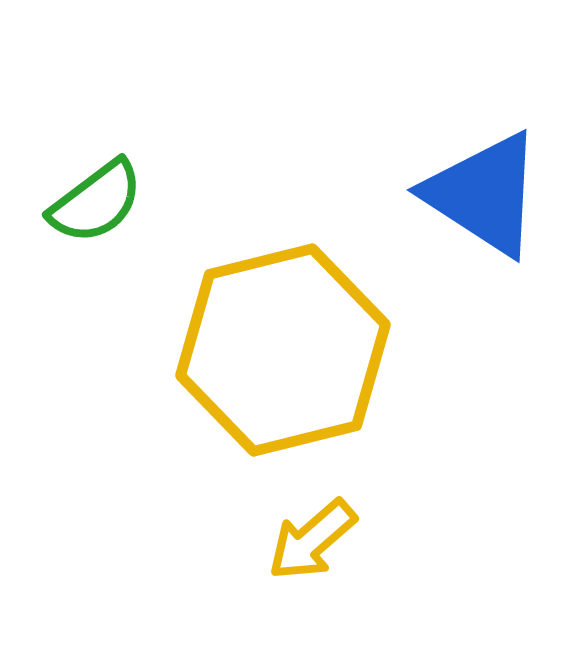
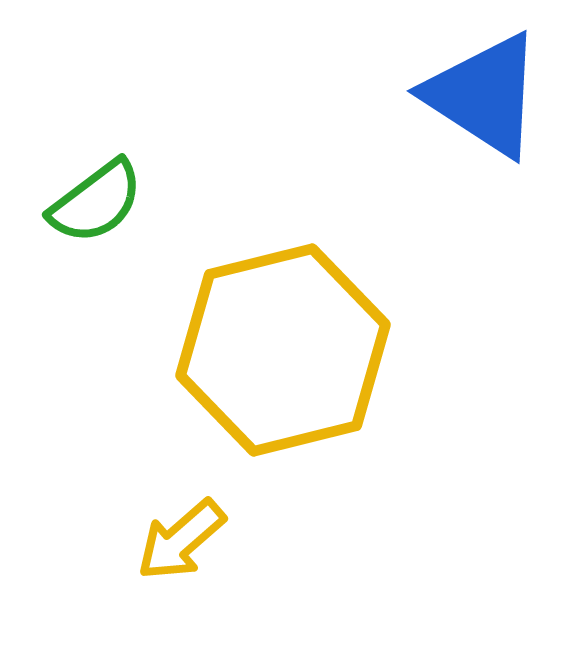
blue triangle: moved 99 px up
yellow arrow: moved 131 px left
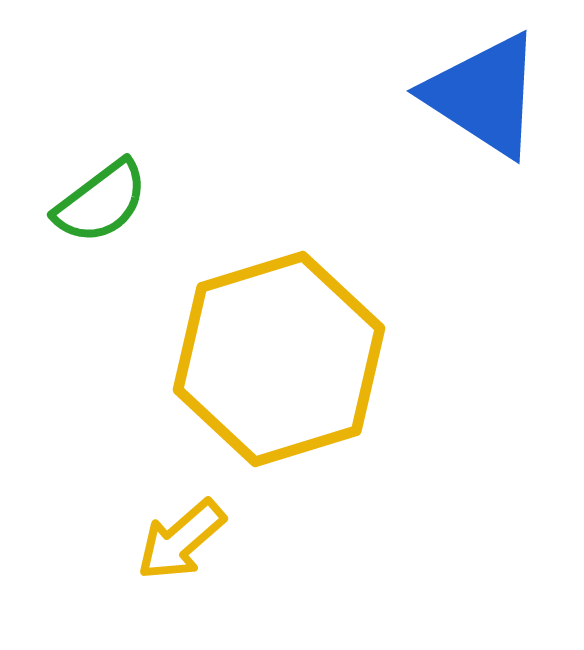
green semicircle: moved 5 px right
yellow hexagon: moved 4 px left, 9 px down; rotated 3 degrees counterclockwise
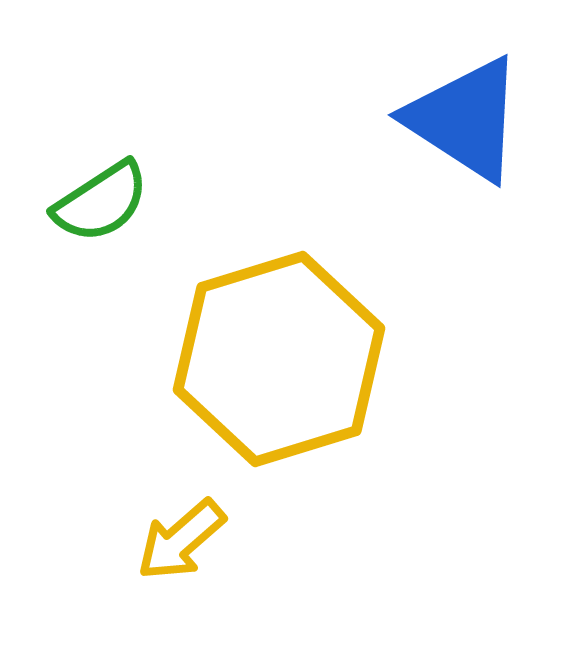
blue triangle: moved 19 px left, 24 px down
green semicircle: rotated 4 degrees clockwise
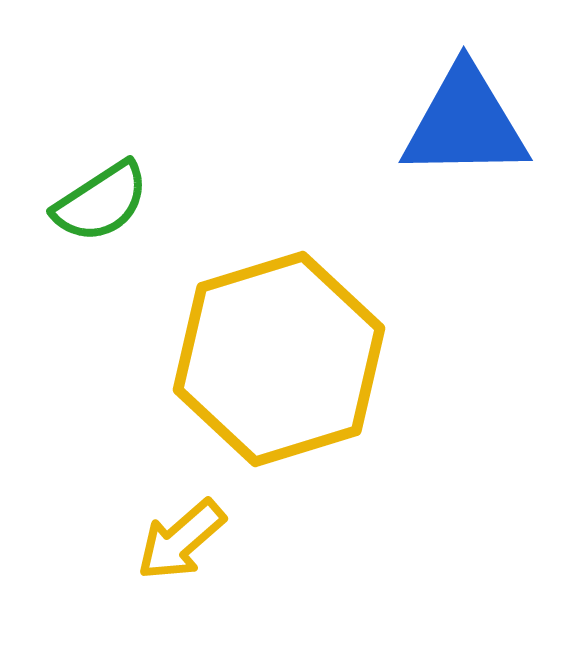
blue triangle: moved 4 px down; rotated 34 degrees counterclockwise
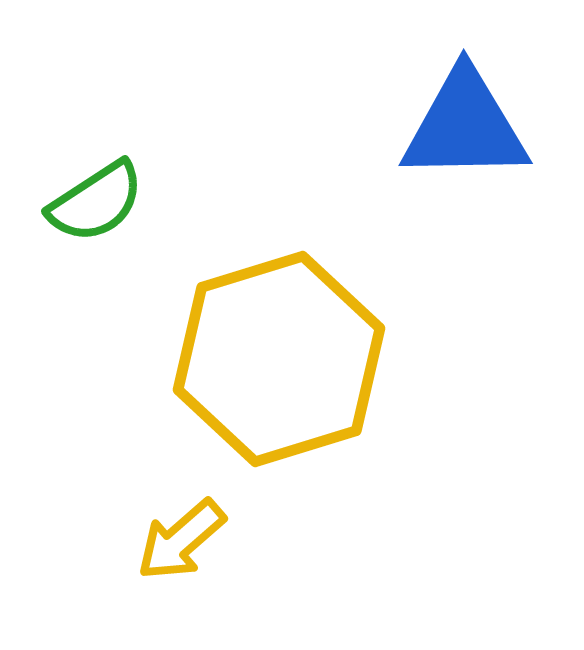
blue triangle: moved 3 px down
green semicircle: moved 5 px left
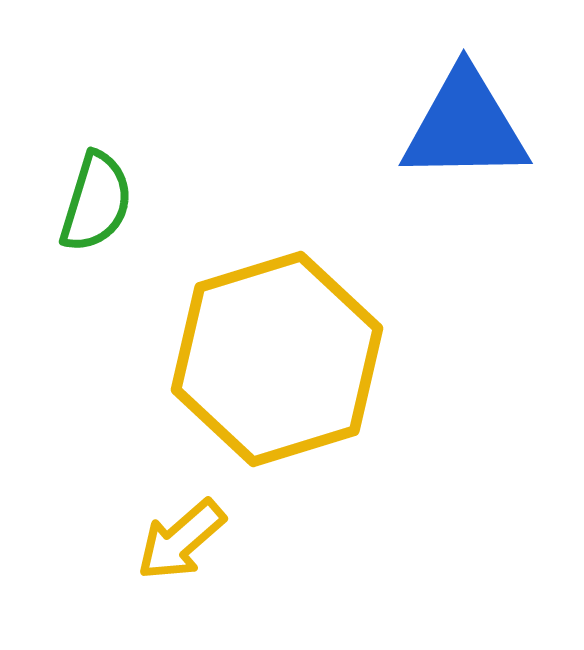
green semicircle: rotated 40 degrees counterclockwise
yellow hexagon: moved 2 px left
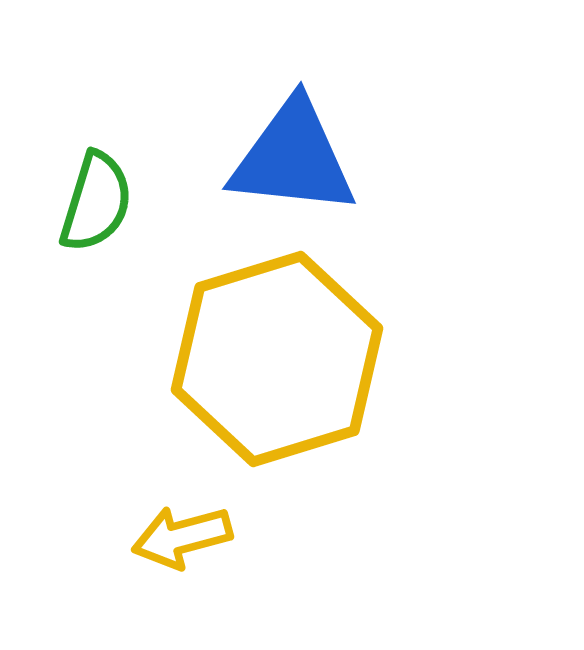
blue triangle: moved 172 px left, 32 px down; rotated 7 degrees clockwise
yellow arrow: moved 1 px right, 3 px up; rotated 26 degrees clockwise
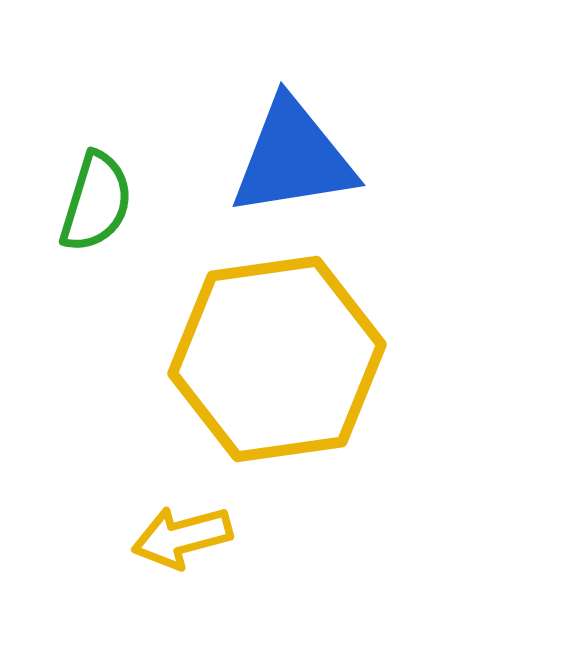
blue triangle: rotated 15 degrees counterclockwise
yellow hexagon: rotated 9 degrees clockwise
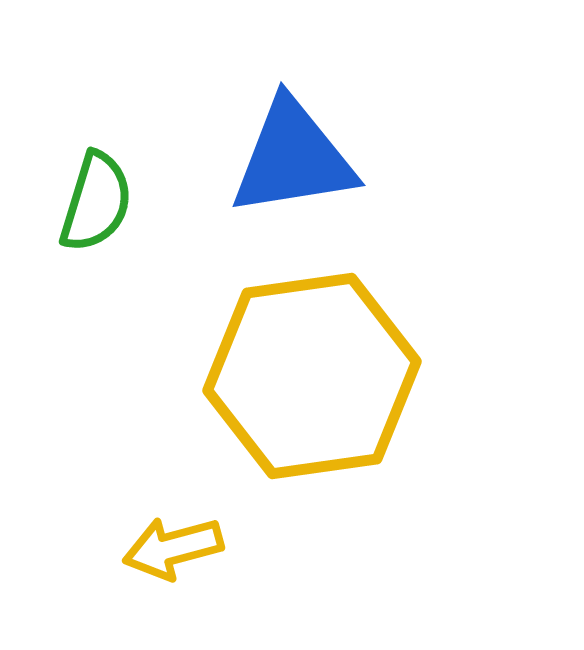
yellow hexagon: moved 35 px right, 17 px down
yellow arrow: moved 9 px left, 11 px down
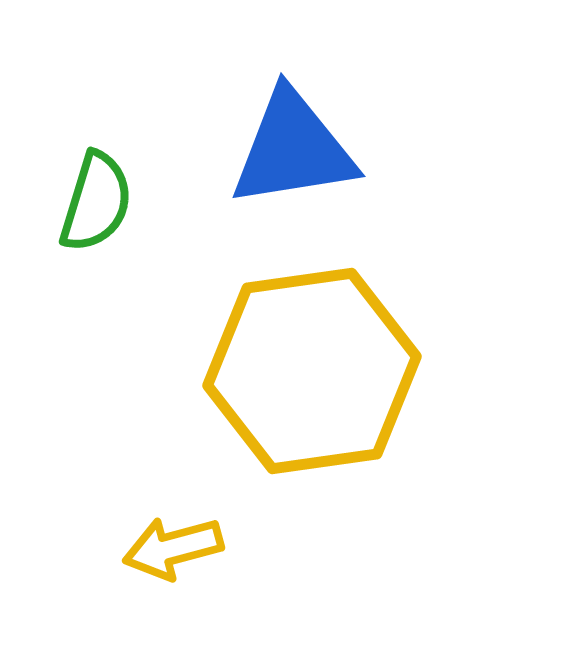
blue triangle: moved 9 px up
yellow hexagon: moved 5 px up
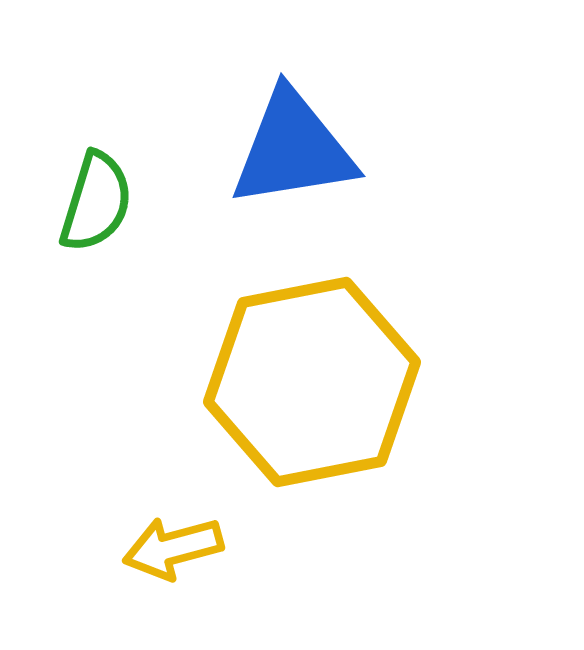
yellow hexagon: moved 11 px down; rotated 3 degrees counterclockwise
